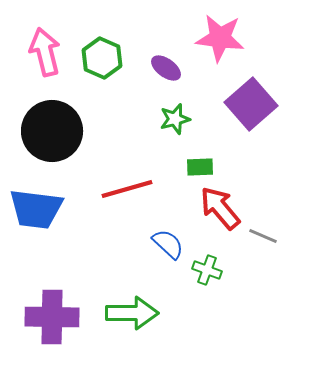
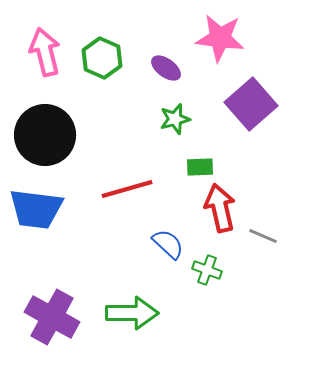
black circle: moved 7 px left, 4 px down
red arrow: rotated 27 degrees clockwise
purple cross: rotated 28 degrees clockwise
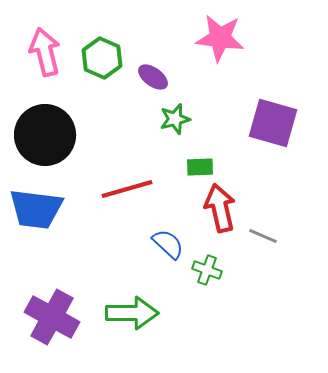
purple ellipse: moved 13 px left, 9 px down
purple square: moved 22 px right, 19 px down; rotated 33 degrees counterclockwise
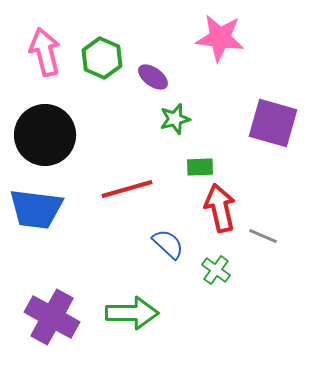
green cross: moved 9 px right; rotated 16 degrees clockwise
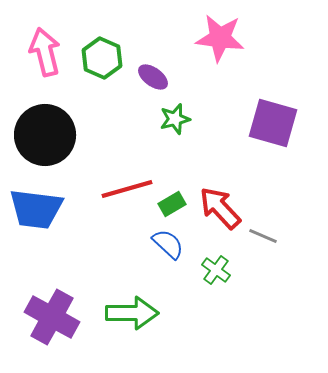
green rectangle: moved 28 px left, 37 px down; rotated 28 degrees counterclockwise
red arrow: rotated 30 degrees counterclockwise
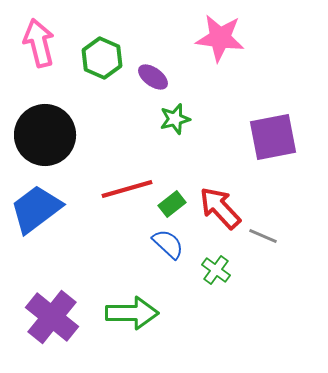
pink arrow: moved 6 px left, 9 px up
purple square: moved 14 px down; rotated 27 degrees counterclockwise
green rectangle: rotated 8 degrees counterclockwise
blue trapezoid: rotated 136 degrees clockwise
purple cross: rotated 10 degrees clockwise
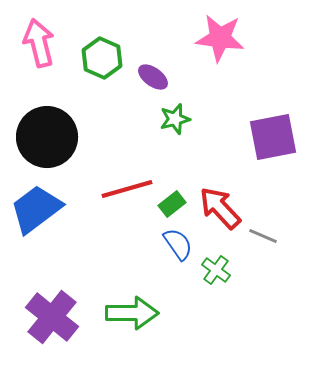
black circle: moved 2 px right, 2 px down
blue semicircle: moved 10 px right; rotated 12 degrees clockwise
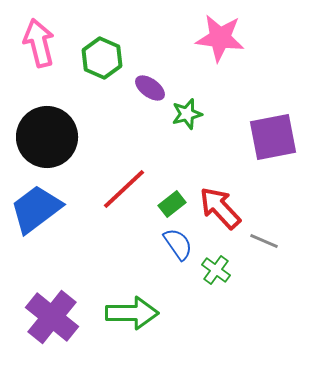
purple ellipse: moved 3 px left, 11 px down
green star: moved 12 px right, 5 px up
red line: moved 3 px left; rotated 27 degrees counterclockwise
gray line: moved 1 px right, 5 px down
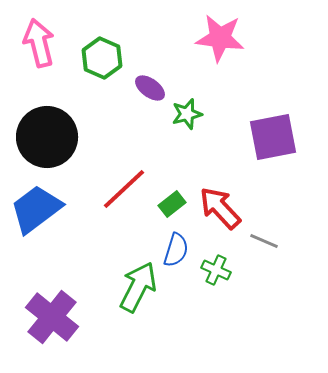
blue semicircle: moved 2 px left, 6 px down; rotated 52 degrees clockwise
green cross: rotated 12 degrees counterclockwise
green arrow: moved 6 px right, 26 px up; rotated 63 degrees counterclockwise
